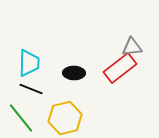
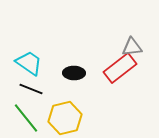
cyan trapezoid: rotated 56 degrees counterclockwise
green line: moved 5 px right
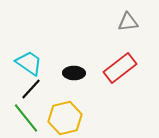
gray triangle: moved 4 px left, 25 px up
black line: rotated 70 degrees counterclockwise
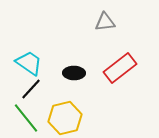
gray triangle: moved 23 px left
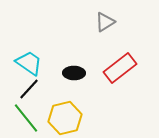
gray triangle: rotated 25 degrees counterclockwise
black line: moved 2 px left
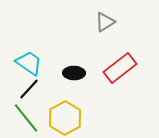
yellow hexagon: rotated 16 degrees counterclockwise
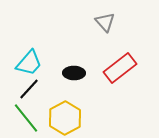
gray triangle: rotated 40 degrees counterclockwise
cyan trapezoid: rotated 96 degrees clockwise
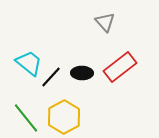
cyan trapezoid: rotated 92 degrees counterclockwise
red rectangle: moved 1 px up
black ellipse: moved 8 px right
black line: moved 22 px right, 12 px up
yellow hexagon: moved 1 px left, 1 px up
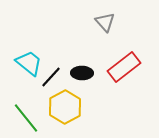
red rectangle: moved 4 px right
yellow hexagon: moved 1 px right, 10 px up
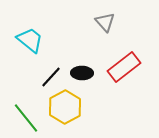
cyan trapezoid: moved 1 px right, 23 px up
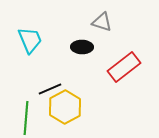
gray triangle: moved 3 px left; rotated 30 degrees counterclockwise
cyan trapezoid: rotated 28 degrees clockwise
black ellipse: moved 26 px up
black line: moved 1 px left, 12 px down; rotated 25 degrees clockwise
green line: rotated 44 degrees clockwise
